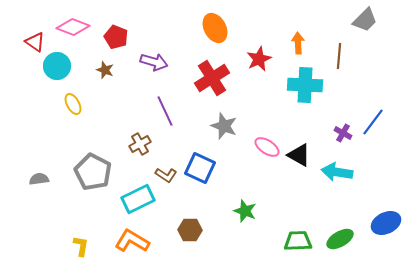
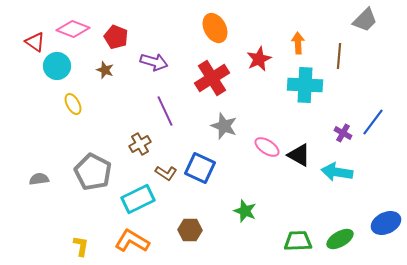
pink diamond: moved 2 px down
brown L-shape: moved 2 px up
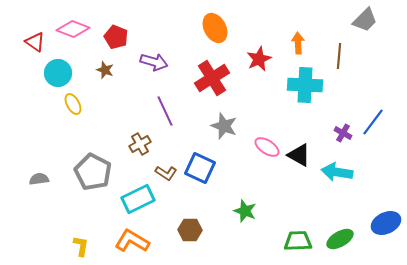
cyan circle: moved 1 px right, 7 px down
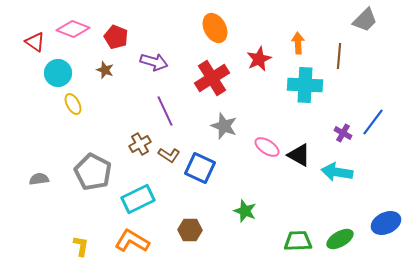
brown L-shape: moved 3 px right, 18 px up
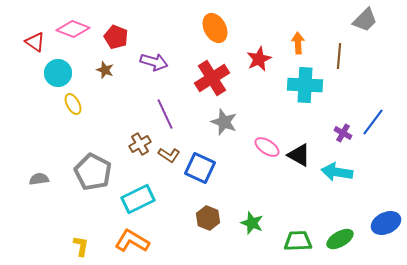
purple line: moved 3 px down
gray star: moved 4 px up
green star: moved 7 px right, 12 px down
brown hexagon: moved 18 px right, 12 px up; rotated 20 degrees clockwise
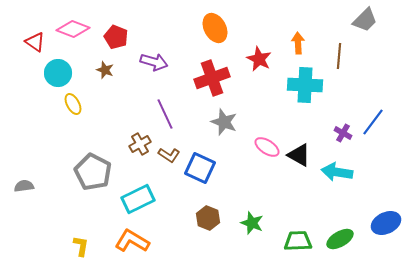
red star: rotated 20 degrees counterclockwise
red cross: rotated 12 degrees clockwise
gray semicircle: moved 15 px left, 7 px down
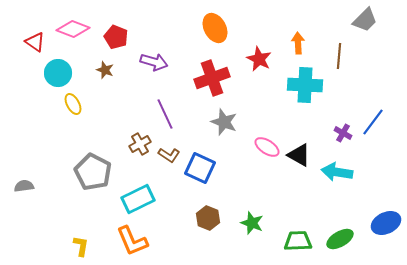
orange L-shape: rotated 144 degrees counterclockwise
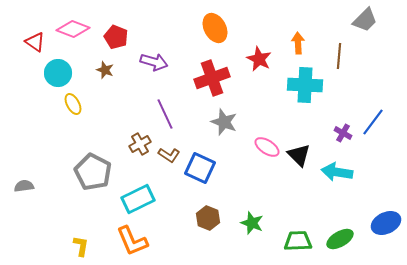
black triangle: rotated 15 degrees clockwise
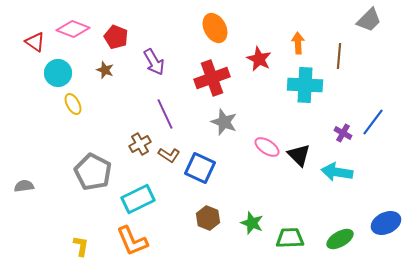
gray trapezoid: moved 4 px right
purple arrow: rotated 44 degrees clockwise
green trapezoid: moved 8 px left, 3 px up
